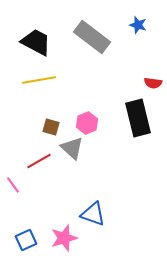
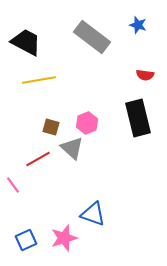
black trapezoid: moved 10 px left
red semicircle: moved 8 px left, 8 px up
red line: moved 1 px left, 2 px up
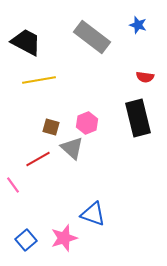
red semicircle: moved 2 px down
blue square: rotated 15 degrees counterclockwise
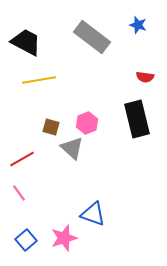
black rectangle: moved 1 px left, 1 px down
red line: moved 16 px left
pink line: moved 6 px right, 8 px down
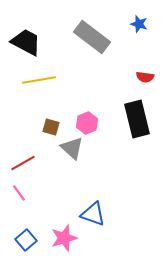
blue star: moved 1 px right, 1 px up
red line: moved 1 px right, 4 px down
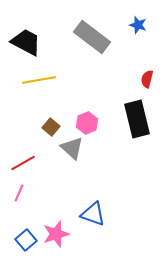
blue star: moved 1 px left, 1 px down
red semicircle: moved 2 px right, 2 px down; rotated 96 degrees clockwise
brown square: rotated 24 degrees clockwise
pink line: rotated 60 degrees clockwise
pink star: moved 8 px left, 4 px up
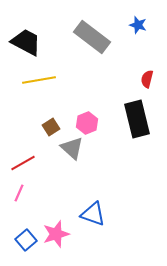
brown square: rotated 18 degrees clockwise
